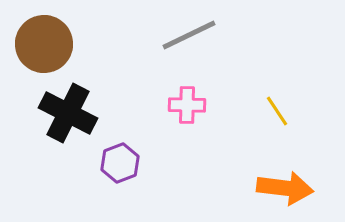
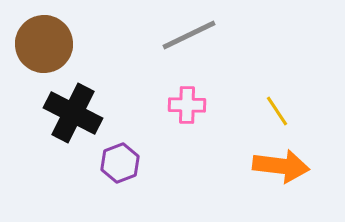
black cross: moved 5 px right
orange arrow: moved 4 px left, 22 px up
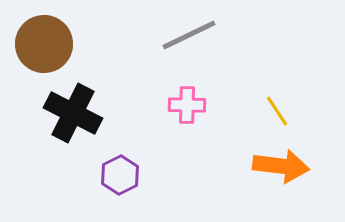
purple hexagon: moved 12 px down; rotated 6 degrees counterclockwise
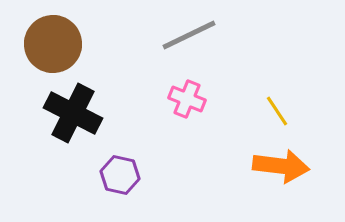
brown circle: moved 9 px right
pink cross: moved 6 px up; rotated 21 degrees clockwise
purple hexagon: rotated 21 degrees counterclockwise
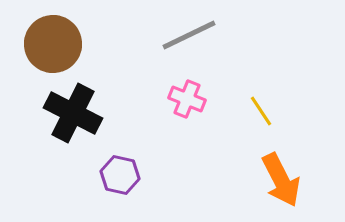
yellow line: moved 16 px left
orange arrow: moved 14 px down; rotated 56 degrees clockwise
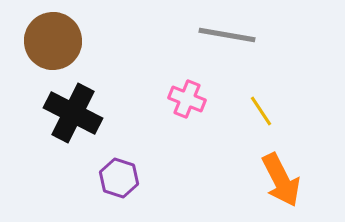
gray line: moved 38 px right; rotated 36 degrees clockwise
brown circle: moved 3 px up
purple hexagon: moved 1 px left, 3 px down; rotated 6 degrees clockwise
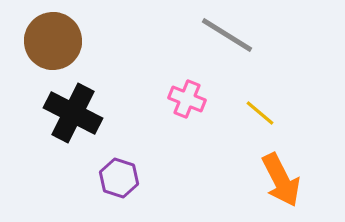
gray line: rotated 22 degrees clockwise
yellow line: moved 1 px left, 2 px down; rotated 16 degrees counterclockwise
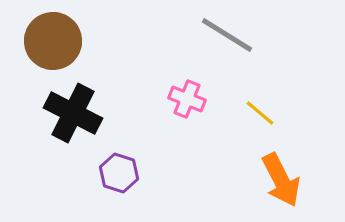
purple hexagon: moved 5 px up
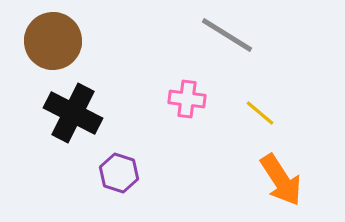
pink cross: rotated 15 degrees counterclockwise
orange arrow: rotated 6 degrees counterclockwise
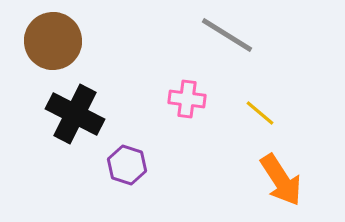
black cross: moved 2 px right, 1 px down
purple hexagon: moved 8 px right, 8 px up
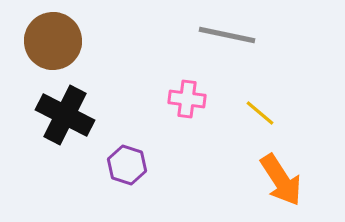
gray line: rotated 20 degrees counterclockwise
black cross: moved 10 px left, 1 px down
